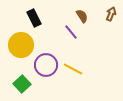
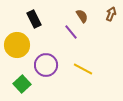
black rectangle: moved 1 px down
yellow circle: moved 4 px left
yellow line: moved 10 px right
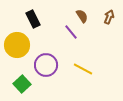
brown arrow: moved 2 px left, 3 px down
black rectangle: moved 1 px left
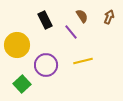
black rectangle: moved 12 px right, 1 px down
yellow line: moved 8 px up; rotated 42 degrees counterclockwise
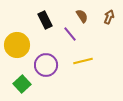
purple line: moved 1 px left, 2 px down
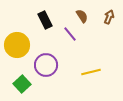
yellow line: moved 8 px right, 11 px down
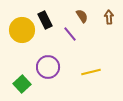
brown arrow: rotated 24 degrees counterclockwise
yellow circle: moved 5 px right, 15 px up
purple circle: moved 2 px right, 2 px down
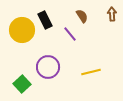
brown arrow: moved 3 px right, 3 px up
